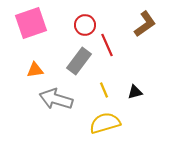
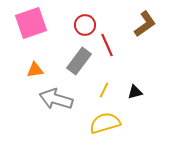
yellow line: rotated 49 degrees clockwise
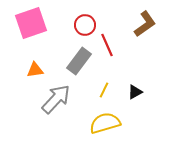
black triangle: rotated 14 degrees counterclockwise
gray arrow: rotated 116 degrees clockwise
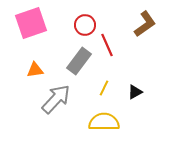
yellow line: moved 2 px up
yellow semicircle: moved 1 px left, 1 px up; rotated 16 degrees clockwise
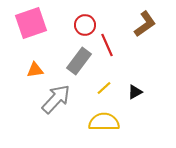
yellow line: rotated 21 degrees clockwise
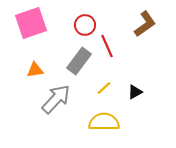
red line: moved 1 px down
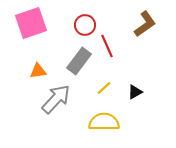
orange triangle: moved 3 px right, 1 px down
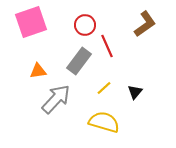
pink square: moved 1 px up
black triangle: rotated 21 degrees counterclockwise
yellow semicircle: rotated 16 degrees clockwise
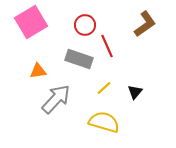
pink square: rotated 12 degrees counterclockwise
gray rectangle: moved 2 px up; rotated 72 degrees clockwise
